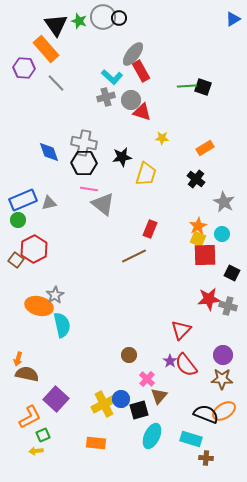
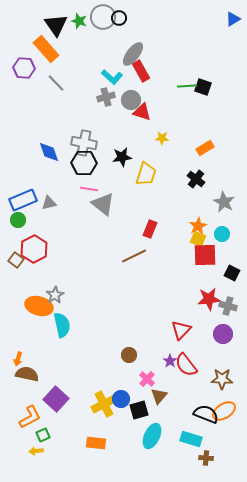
purple circle at (223, 355): moved 21 px up
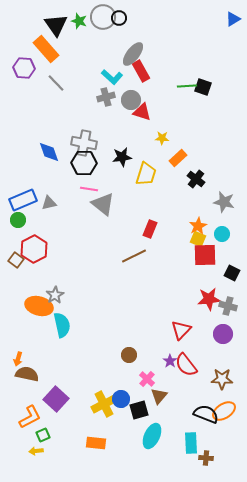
orange rectangle at (205, 148): moved 27 px left, 10 px down; rotated 12 degrees counterclockwise
gray star at (224, 202): rotated 15 degrees counterclockwise
cyan rectangle at (191, 439): moved 4 px down; rotated 70 degrees clockwise
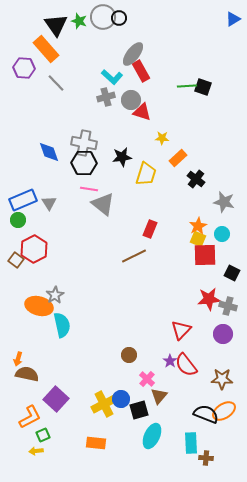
gray triangle at (49, 203): rotated 49 degrees counterclockwise
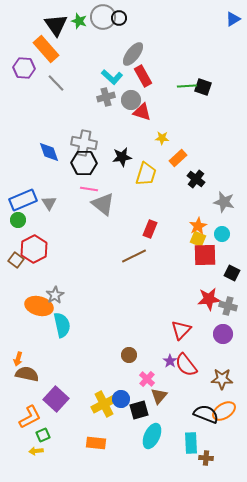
red rectangle at (141, 71): moved 2 px right, 5 px down
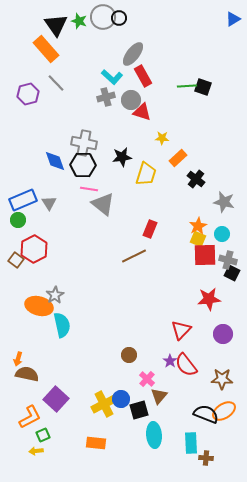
purple hexagon at (24, 68): moved 4 px right, 26 px down; rotated 20 degrees counterclockwise
blue diamond at (49, 152): moved 6 px right, 9 px down
black hexagon at (84, 163): moved 1 px left, 2 px down
gray cross at (228, 306): moved 46 px up
cyan ellipse at (152, 436): moved 2 px right, 1 px up; rotated 30 degrees counterclockwise
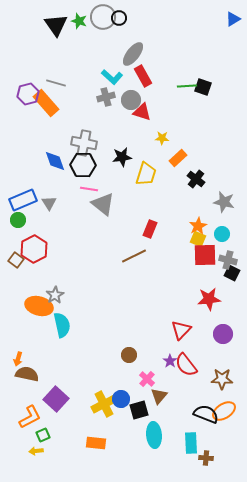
orange rectangle at (46, 49): moved 54 px down
gray line at (56, 83): rotated 30 degrees counterclockwise
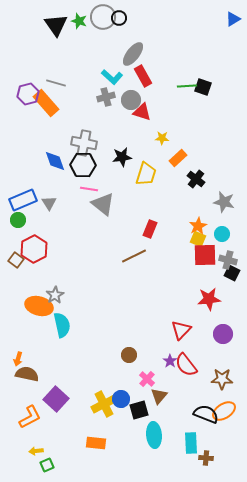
green square at (43, 435): moved 4 px right, 30 px down
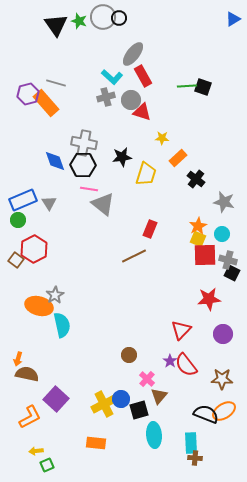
brown cross at (206, 458): moved 11 px left
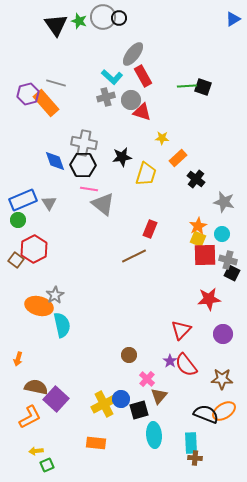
brown semicircle at (27, 374): moved 9 px right, 13 px down
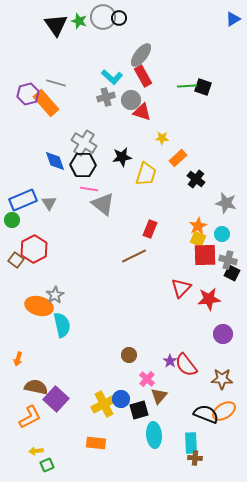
gray ellipse at (133, 54): moved 8 px right, 1 px down
gray cross at (84, 143): rotated 20 degrees clockwise
gray star at (224, 202): moved 2 px right, 1 px down
green circle at (18, 220): moved 6 px left
red triangle at (181, 330): moved 42 px up
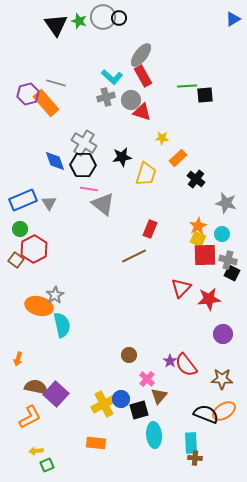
black square at (203, 87): moved 2 px right, 8 px down; rotated 24 degrees counterclockwise
green circle at (12, 220): moved 8 px right, 9 px down
purple square at (56, 399): moved 5 px up
